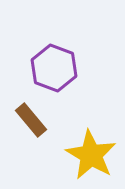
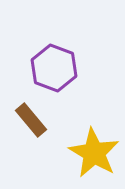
yellow star: moved 3 px right, 2 px up
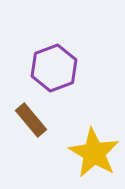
purple hexagon: rotated 18 degrees clockwise
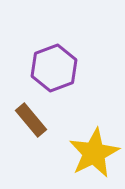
yellow star: rotated 15 degrees clockwise
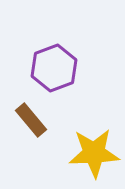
yellow star: rotated 24 degrees clockwise
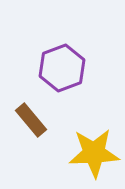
purple hexagon: moved 8 px right
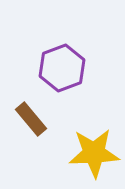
brown rectangle: moved 1 px up
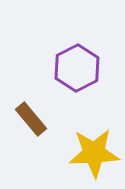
purple hexagon: moved 15 px right; rotated 6 degrees counterclockwise
